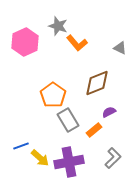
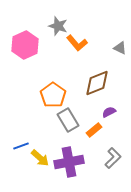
pink hexagon: moved 3 px down
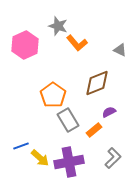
gray triangle: moved 2 px down
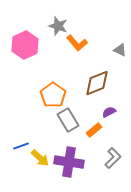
purple cross: rotated 20 degrees clockwise
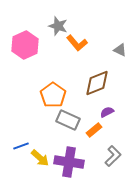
purple semicircle: moved 2 px left
gray rectangle: rotated 35 degrees counterclockwise
gray L-shape: moved 2 px up
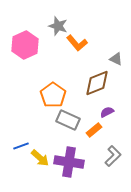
gray triangle: moved 4 px left, 9 px down
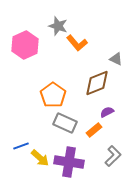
gray rectangle: moved 3 px left, 3 px down
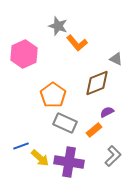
pink hexagon: moved 1 px left, 9 px down
